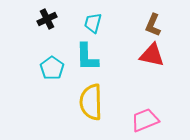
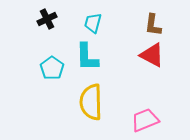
brown L-shape: rotated 15 degrees counterclockwise
red triangle: rotated 16 degrees clockwise
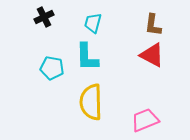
black cross: moved 3 px left, 2 px up
cyan pentagon: rotated 25 degrees counterclockwise
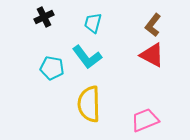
brown L-shape: rotated 30 degrees clockwise
cyan L-shape: rotated 36 degrees counterclockwise
yellow semicircle: moved 2 px left, 2 px down
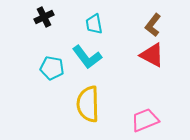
cyan trapezoid: moved 1 px right, 1 px down; rotated 25 degrees counterclockwise
yellow semicircle: moved 1 px left
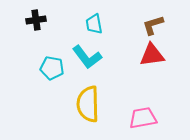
black cross: moved 8 px left, 3 px down; rotated 18 degrees clockwise
brown L-shape: rotated 35 degrees clockwise
red triangle: rotated 36 degrees counterclockwise
pink trapezoid: moved 2 px left, 2 px up; rotated 12 degrees clockwise
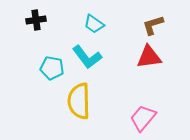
cyan trapezoid: rotated 45 degrees counterclockwise
red triangle: moved 3 px left, 2 px down
yellow semicircle: moved 9 px left, 3 px up
pink trapezoid: rotated 40 degrees counterclockwise
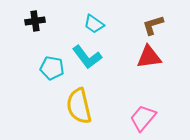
black cross: moved 1 px left, 1 px down
yellow semicircle: moved 5 px down; rotated 12 degrees counterclockwise
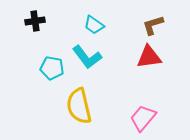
cyan trapezoid: moved 1 px down
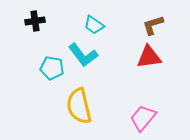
cyan L-shape: moved 4 px left, 2 px up
